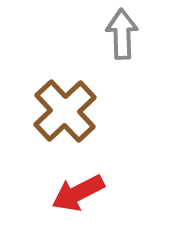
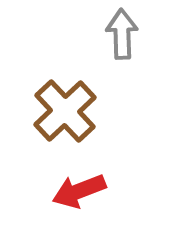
red arrow: moved 1 px right, 2 px up; rotated 6 degrees clockwise
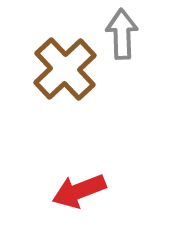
brown cross: moved 42 px up
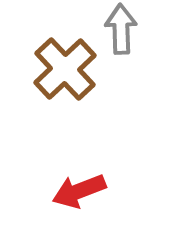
gray arrow: moved 1 px left, 5 px up
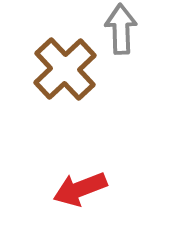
red arrow: moved 1 px right, 2 px up
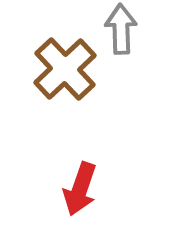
red arrow: rotated 50 degrees counterclockwise
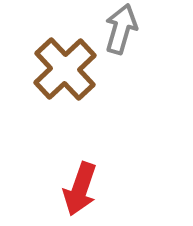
gray arrow: rotated 18 degrees clockwise
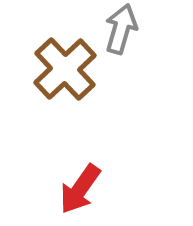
red arrow: rotated 16 degrees clockwise
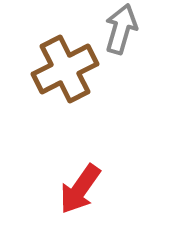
brown cross: rotated 16 degrees clockwise
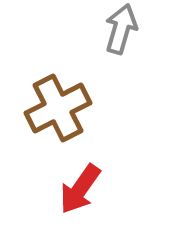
brown cross: moved 7 px left, 39 px down
